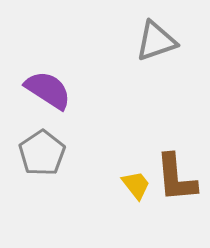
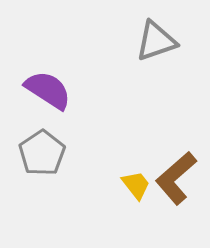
brown L-shape: rotated 54 degrees clockwise
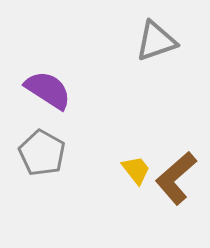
gray pentagon: rotated 9 degrees counterclockwise
yellow trapezoid: moved 15 px up
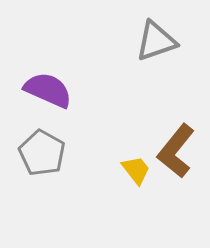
purple semicircle: rotated 9 degrees counterclockwise
brown L-shape: moved 27 px up; rotated 10 degrees counterclockwise
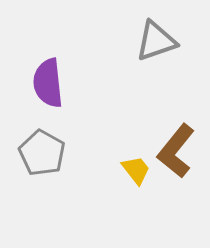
purple semicircle: moved 7 px up; rotated 120 degrees counterclockwise
